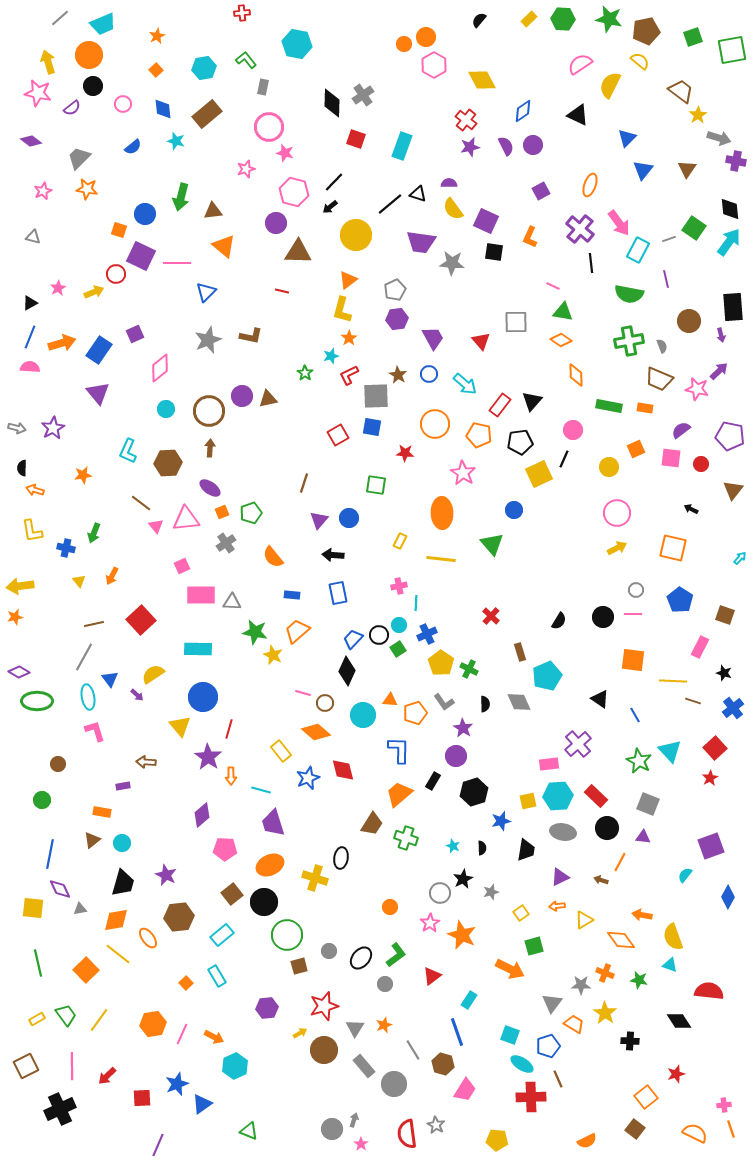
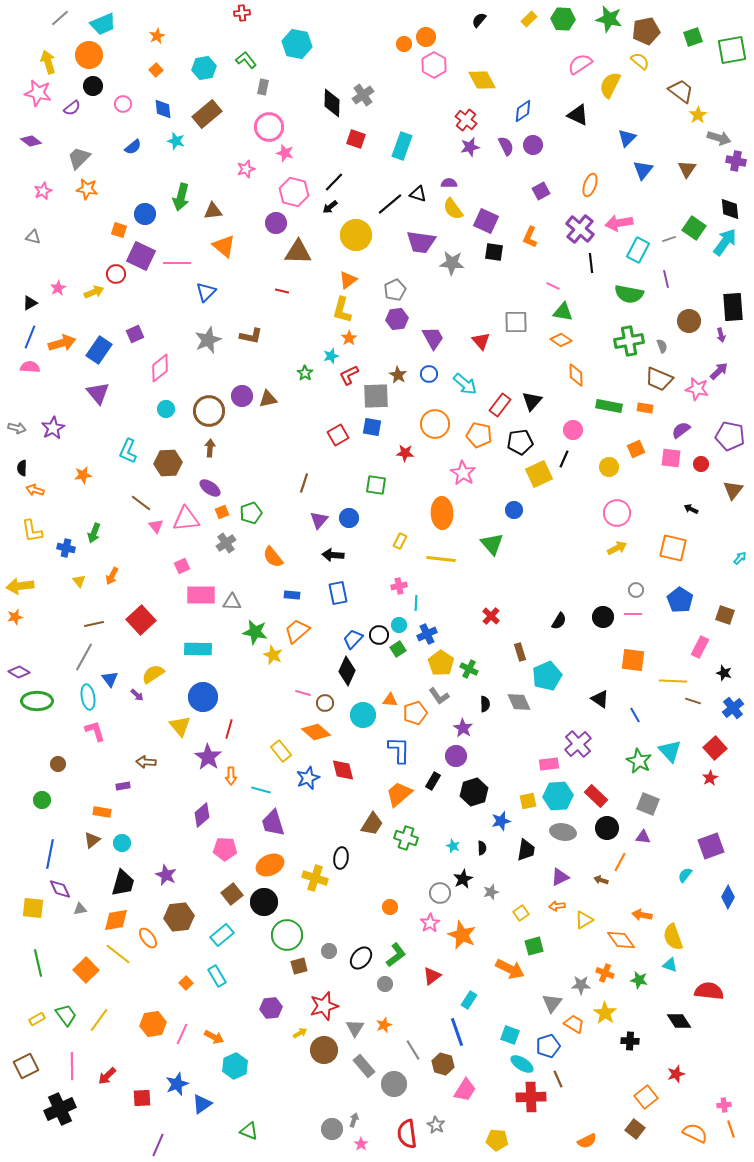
pink arrow at (619, 223): rotated 116 degrees clockwise
cyan arrow at (729, 242): moved 4 px left
gray L-shape at (444, 702): moved 5 px left, 6 px up
purple hexagon at (267, 1008): moved 4 px right
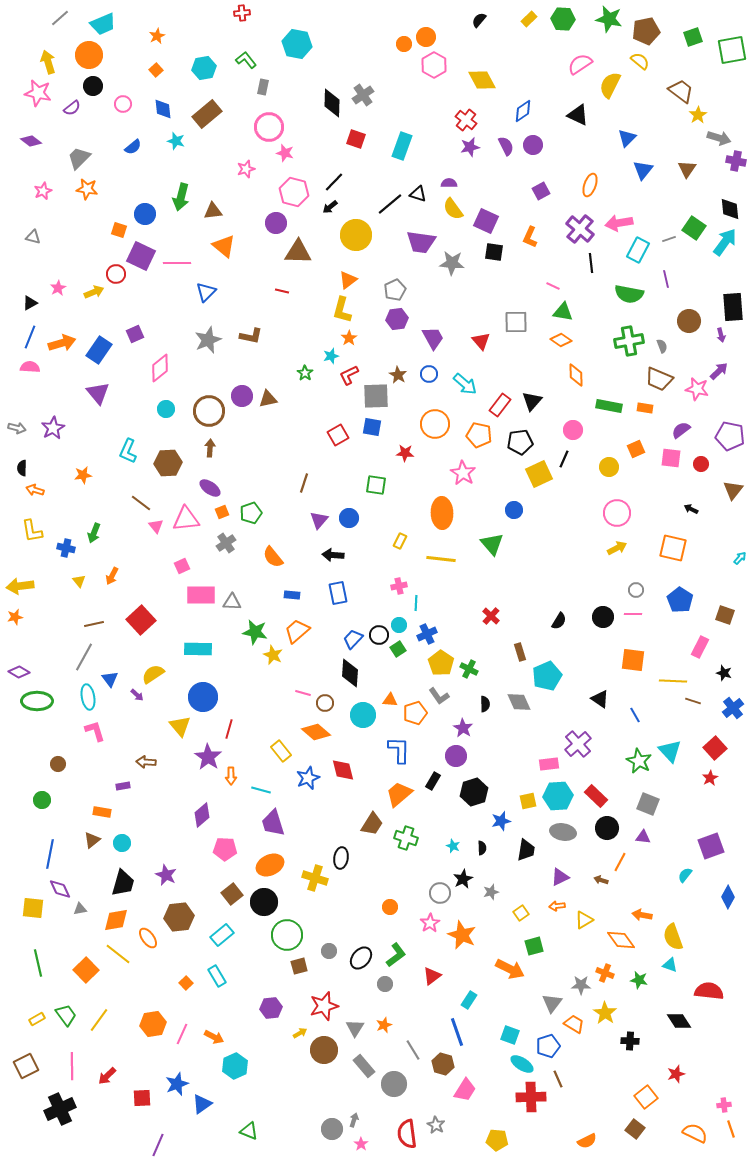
black diamond at (347, 671): moved 3 px right, 2 px down; rotated 20 degrees counterclockwise
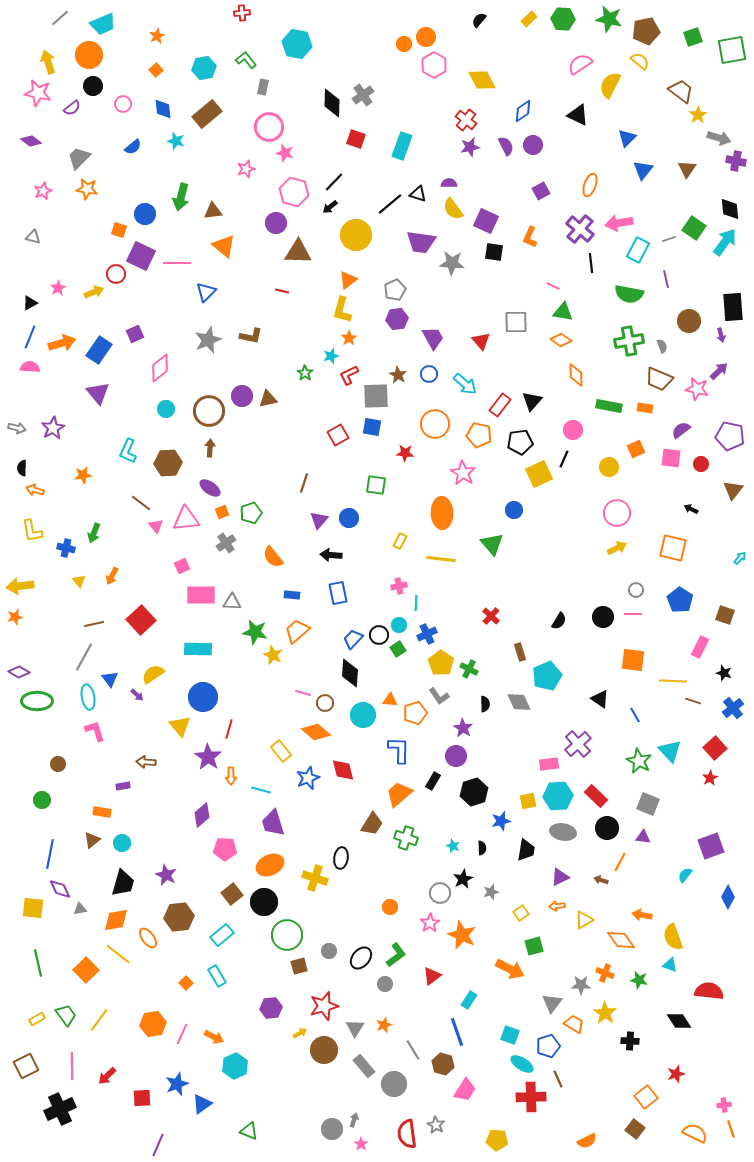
black arrow at (333, 555): moved 2 px left
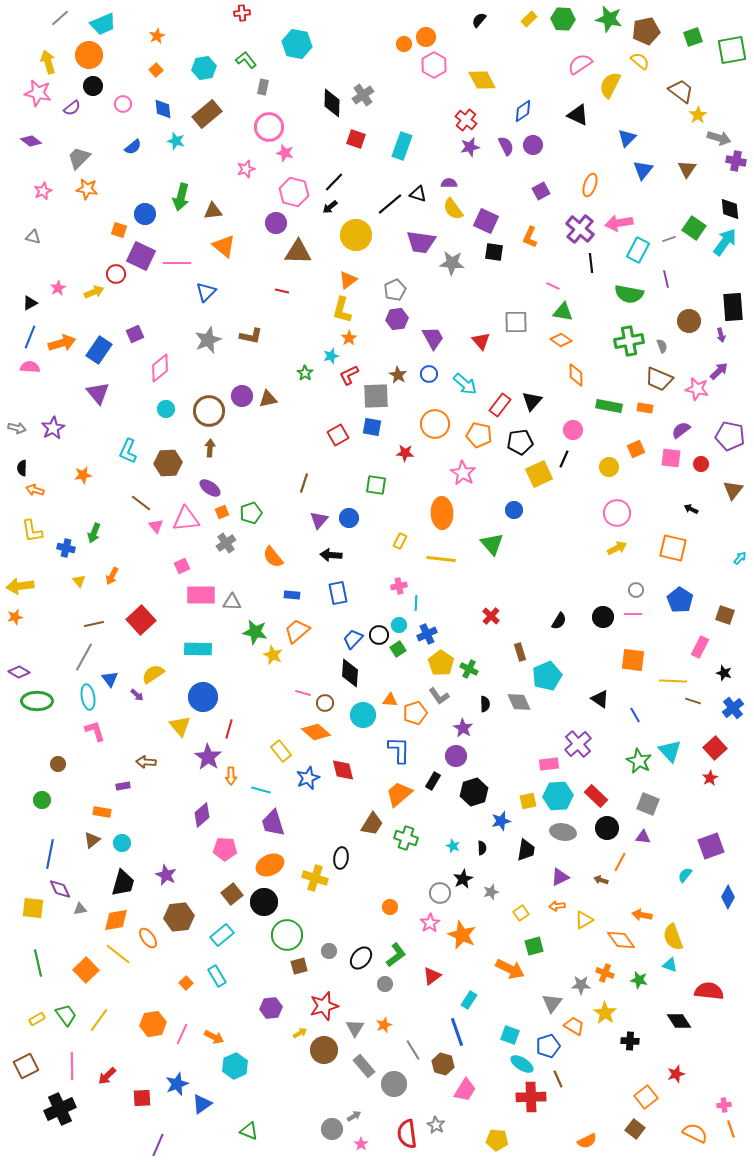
orange trapezoid at (574, 1024): moved 2 px down
gray arrow at (354, 1120): moved 4 px up; rotated 40 degrees clockwise
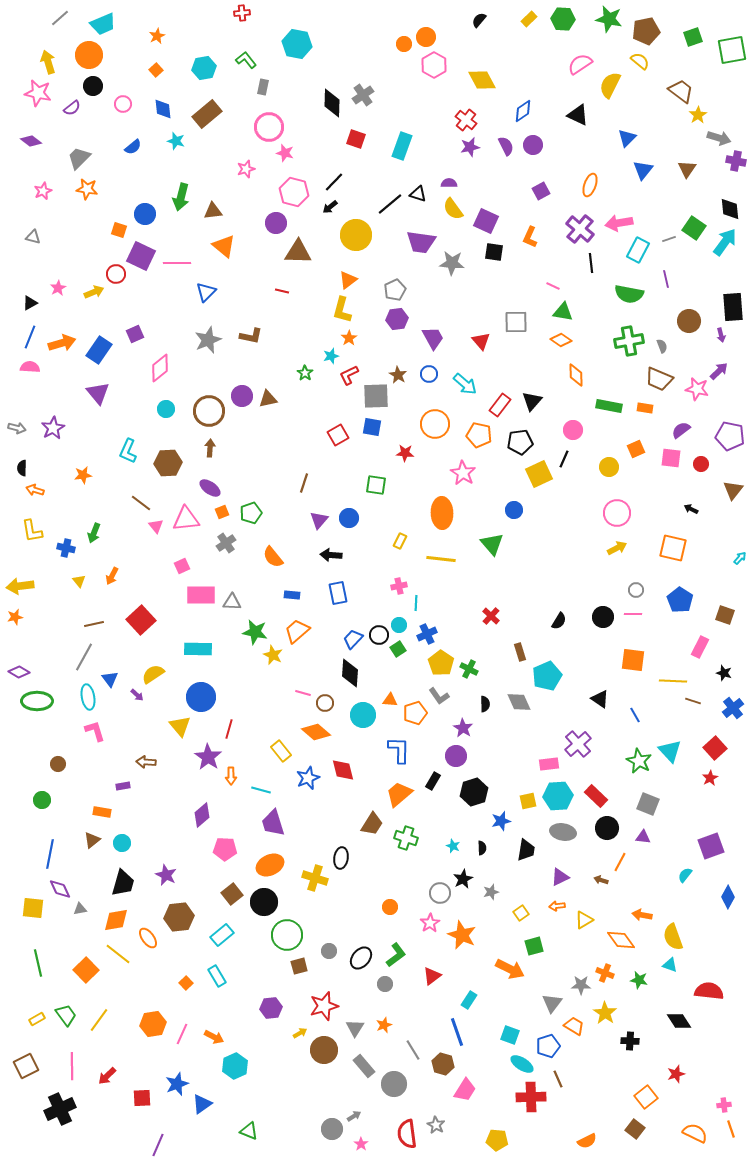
blue circle at (203, 697): moved 2 px left
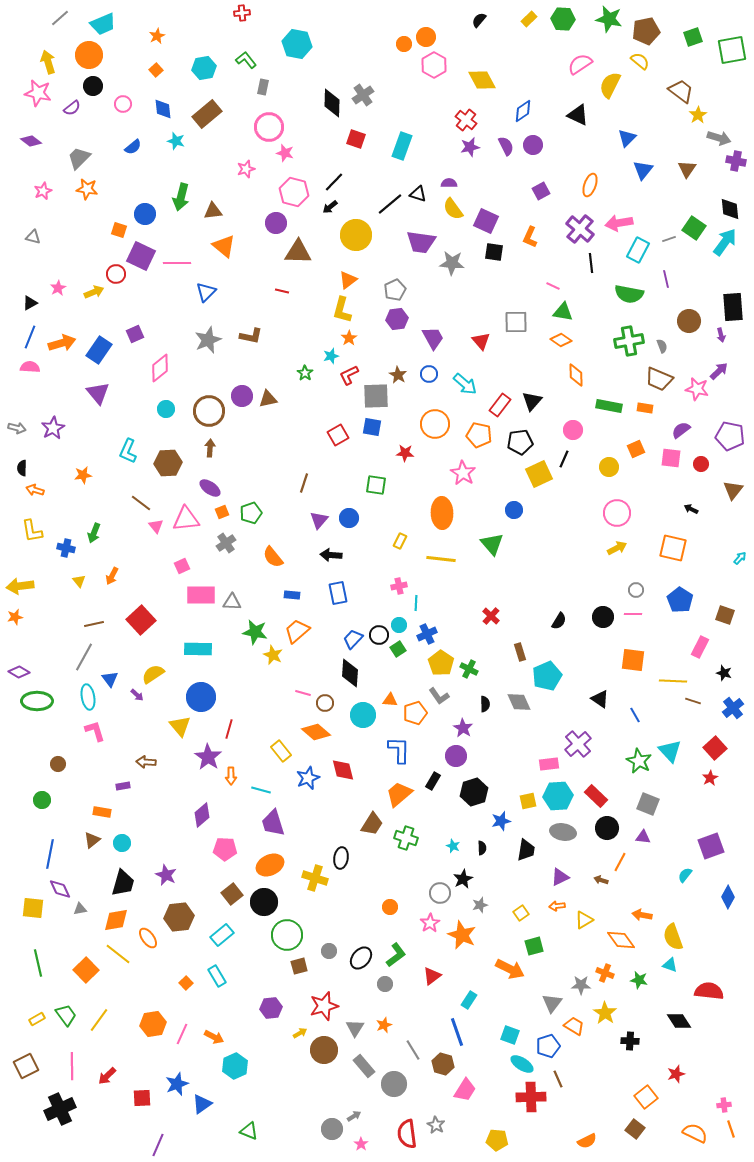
gray star at (491, 892): moved 11 px left, 13 px down
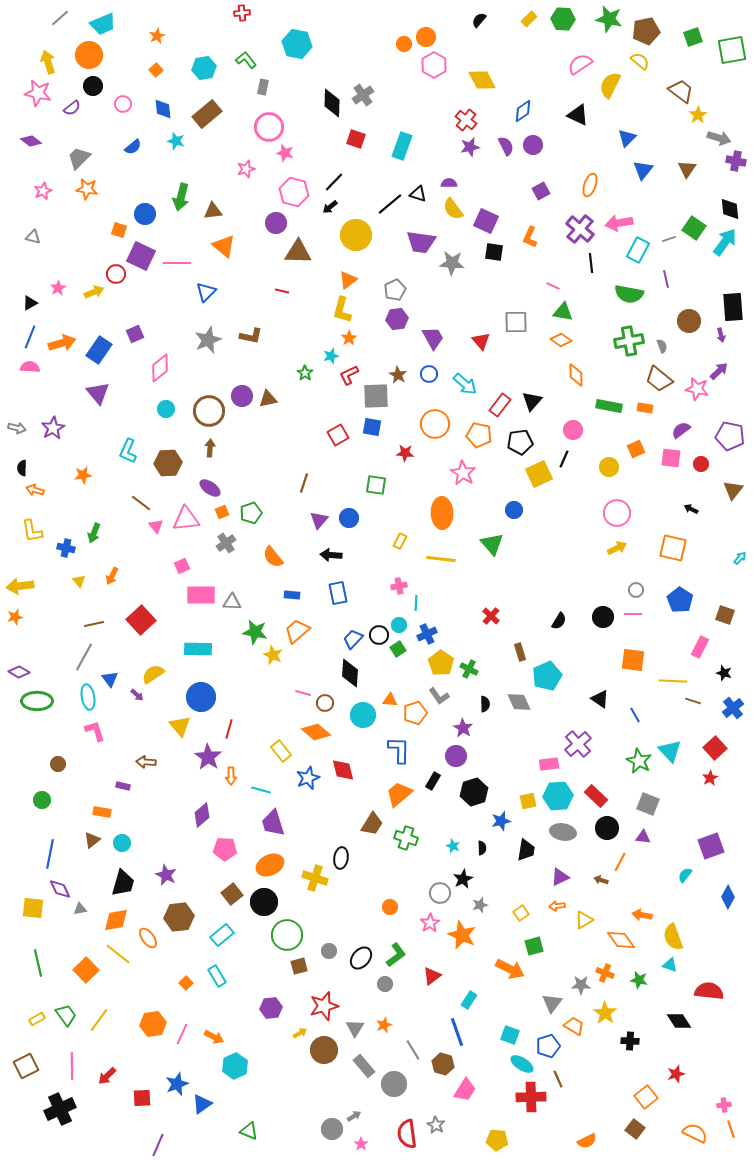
brown trapezoid at (659, 379): rotated 16 degrees clockwise
purple rectangle at (123, 786): rotated 24 degrees clockwise
